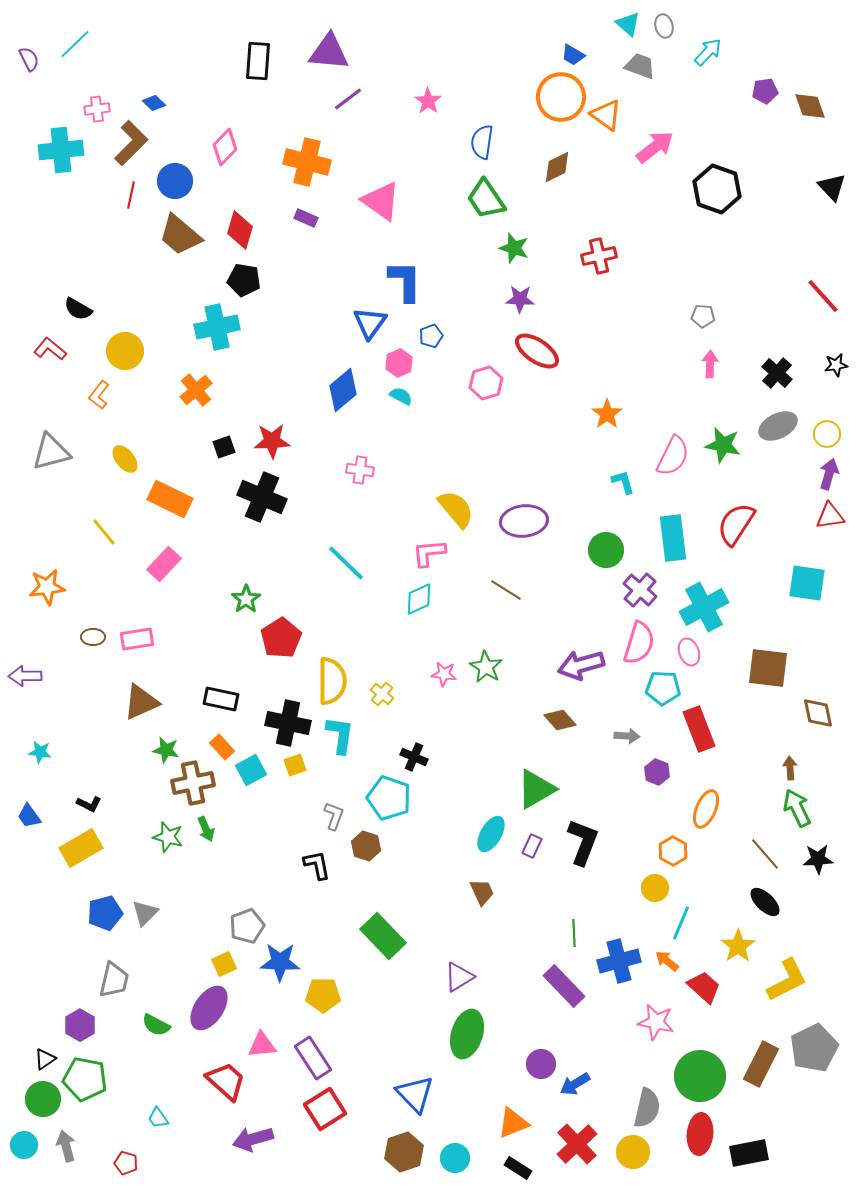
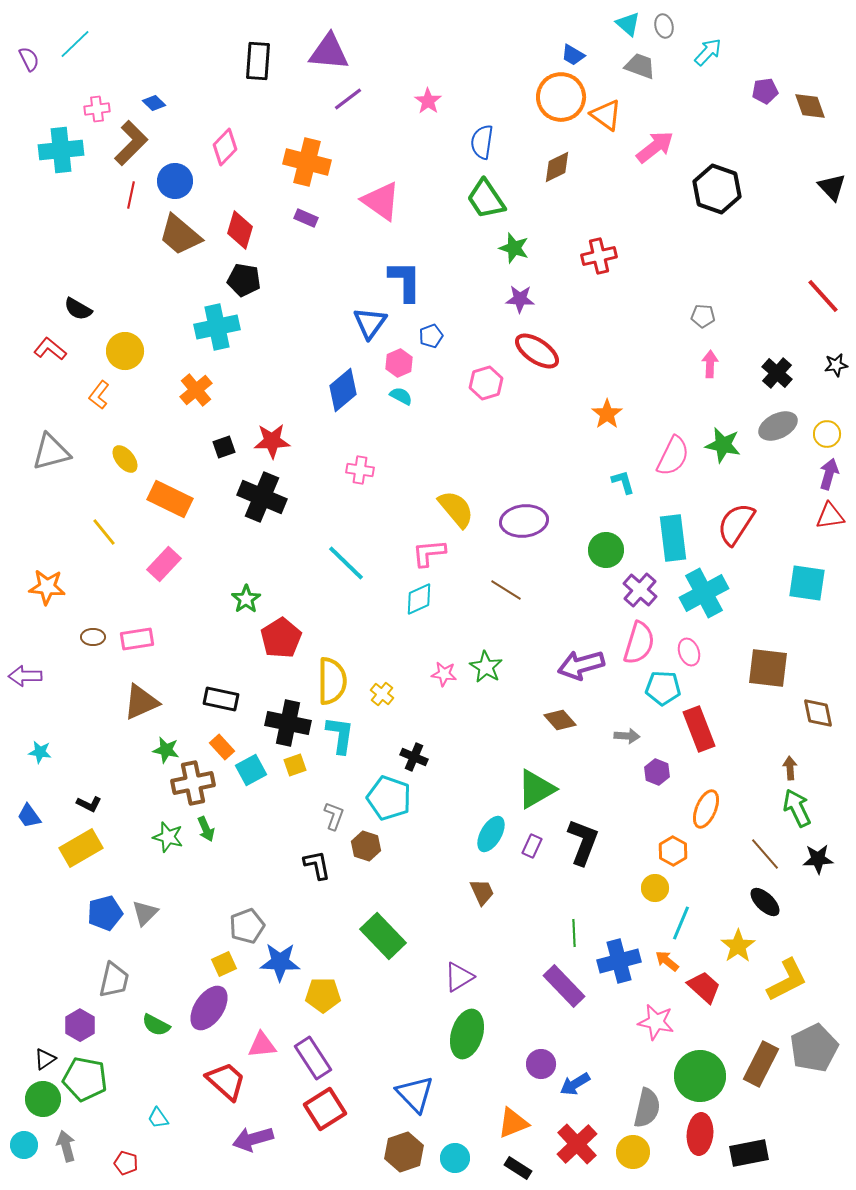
orange star at (47, 587): rotated 12 degrees clockwise
cyan cross at (704, 607): moved 14 px up
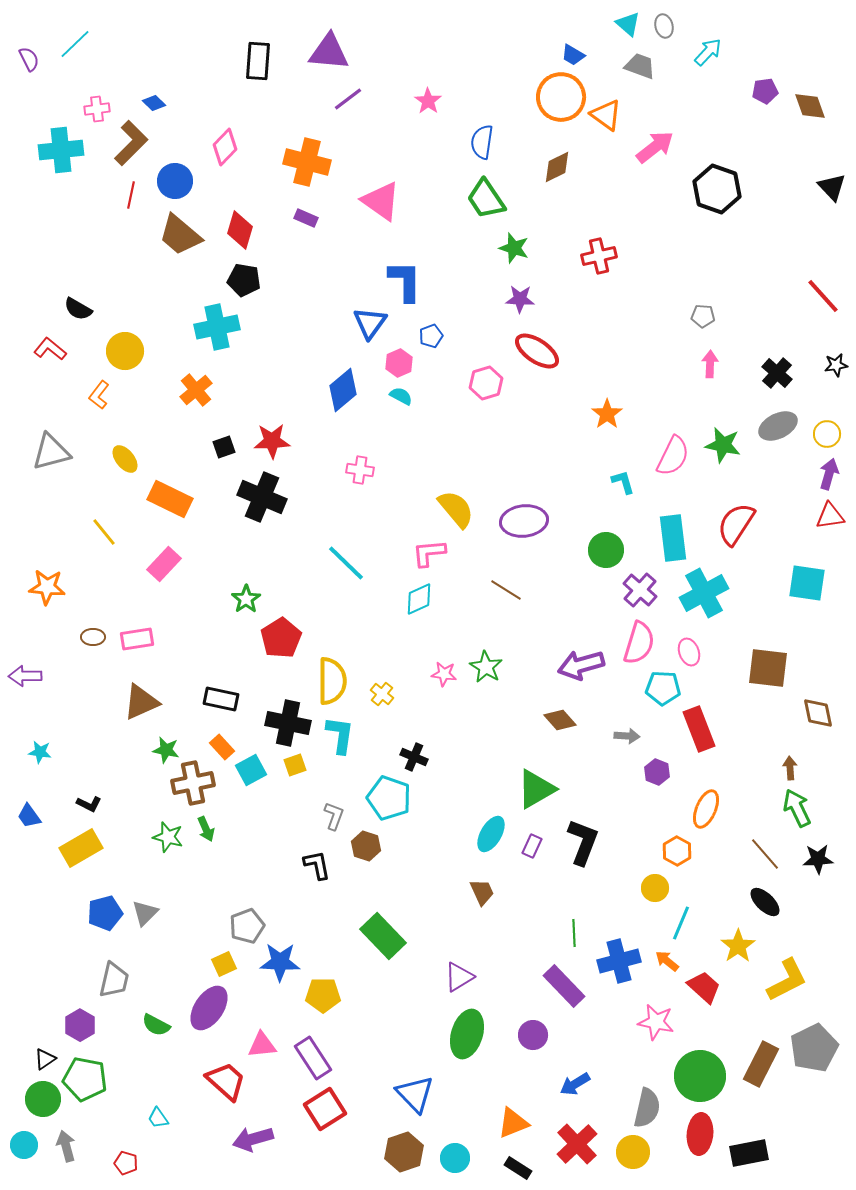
orange hexagon at (673, 851): moved 4 px right
purple circle at (541, 1064): moved 8 px left, 29 px up
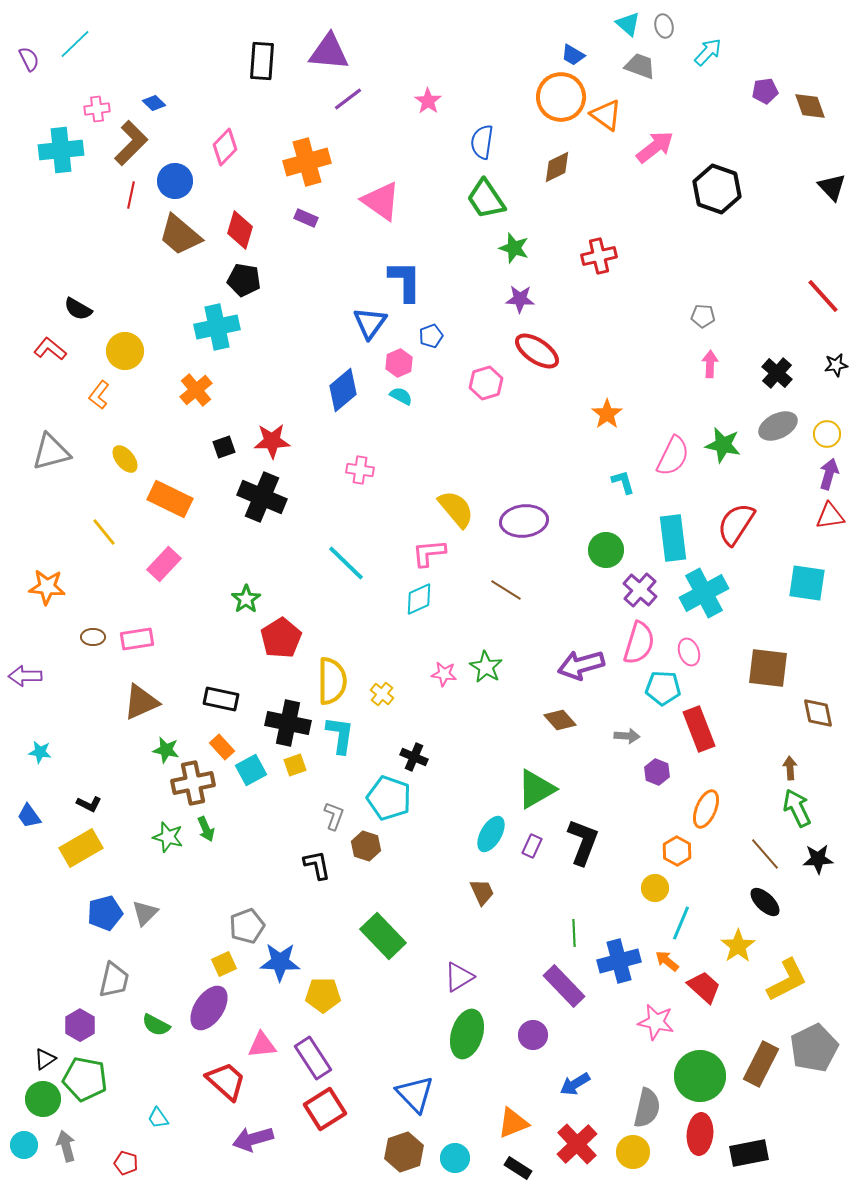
black rectangle at (258, 61): moved 4 px right
orange cross at (307, 162): rotated 30 degrees counterclockwise
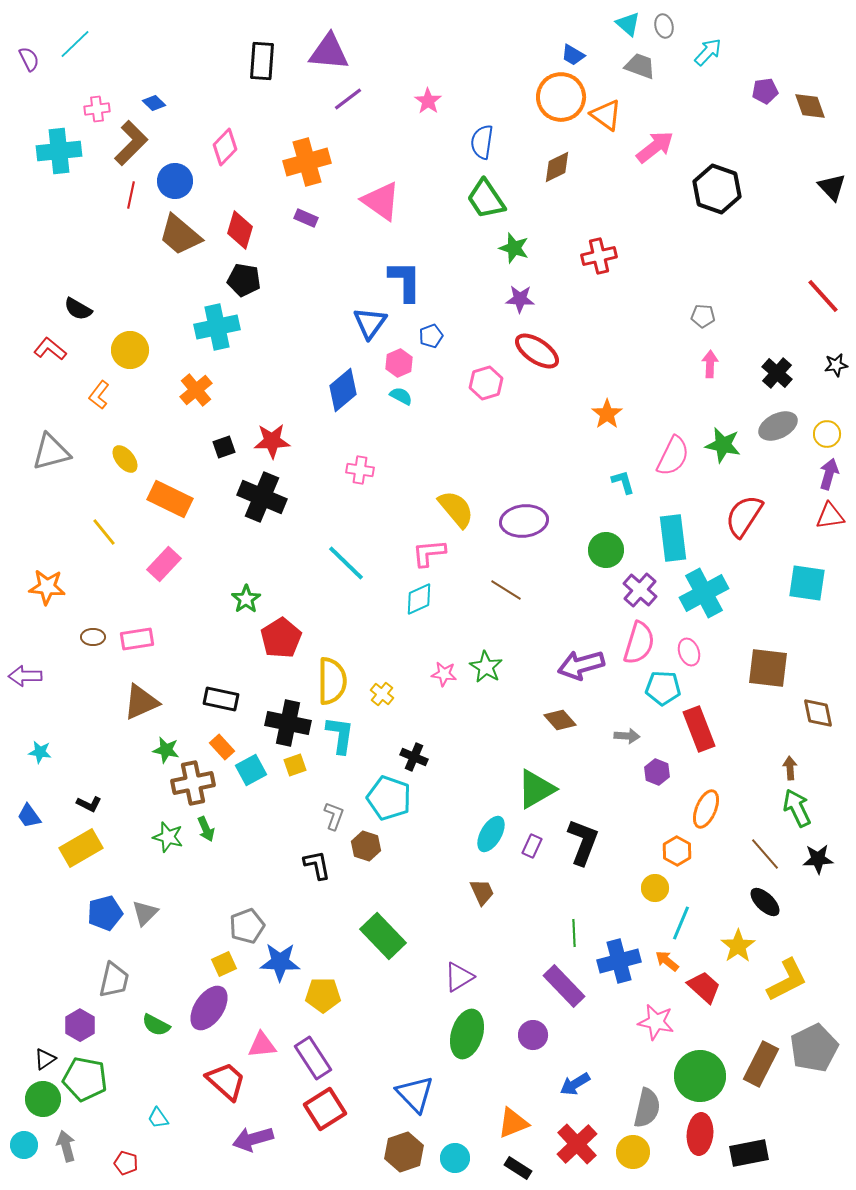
cyan cross at (61, 150): moved 2 px left, 1 px down
yellow circle at (125, 351): moved 5 px right, 1 px up
red semicircle at (736, 524): moved 8 px right, 8 px up
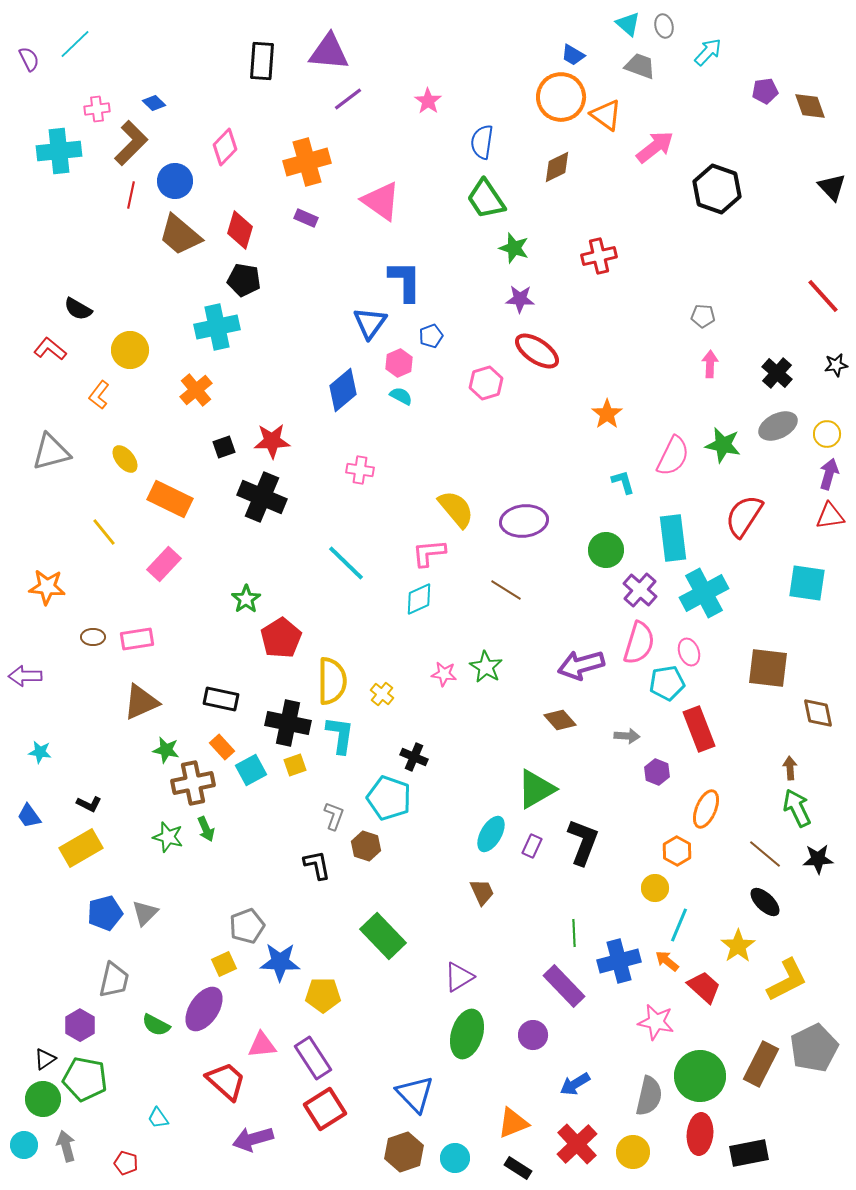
cyan pentagon at (663, 688): moved 4 px right, 5 px up; rotated 12 degrees counterclockwise
brown line at (765, 854): rotated 9 degrees counterclockwise
cyan line at (681, 923): moved 2 px left, 2 px down
purple ellipse at (209, 1008): moved 5 px left, 1 px down
gray semicircle at (647, 1108): moved 2 px right, 12 px up
